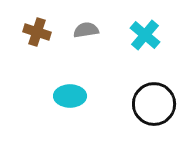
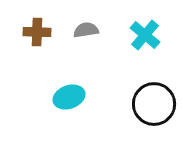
brown cross: rotated 16 degrees counterclockwise
cyan ellipse: moved 1 px left, 1 px down; rotated 20 degrees counterclockwise
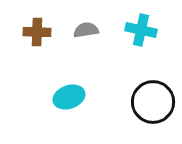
cyan cross: moved 4 px left, 5 px up; rotated 28 degrees counterclockwise
black circle: moved 1 px left, 2 px up
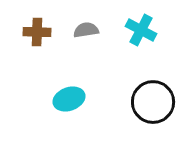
cyan cross: rotated 16 degrees clockwise
cyan ellipse: moved 2 px down
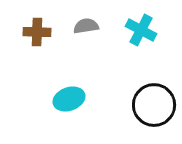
gray semicircle: moved 4 px up
black circle: moved 1 px right, 3 px down
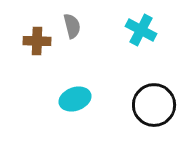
gray semicircle: moved 14 px left; rotated 85 degrees clockwise
brown cross: moved 9 px down
cyan ellipse: moved 6 px right
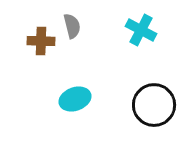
brown cross: moved 4 px right
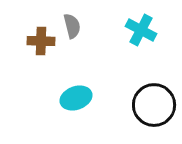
cyan ellipse: moved 1 px right, 1 px up
